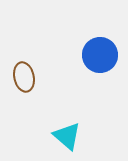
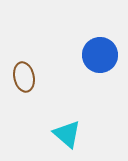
cyan triangle: moved 2 px up
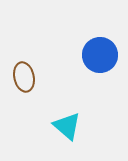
cyan triangle: moved 8 px up
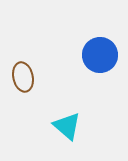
brown ellipse: moved 1 px left
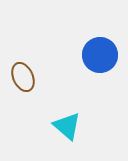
brown ellipse: rotated 12 degrees counterclockwise
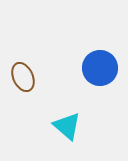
blue circle: moved 13 px down
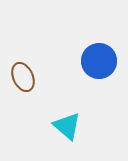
blue circle: moved 1 px left, 7 px up
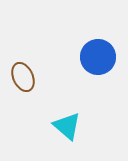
blue circle: moved 1 px left, 4 px up
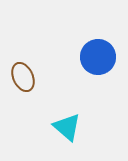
cyan triangle: moved 1 px down
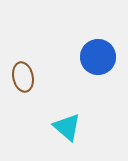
brown ellipse: rotated 12 degrees clockwise
